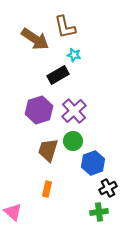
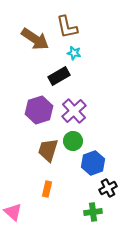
brown L-shape: moved 2 px right
cyan star: moved 2 px up
black rectangle: moved 1 px right, 1 px down
green cross: moved 6 px left
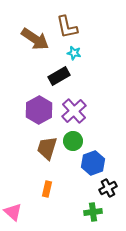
purple hexagon: rotated 12 degrees counterclockwise
brown trapezoid: moved 1 px left, 2 px up
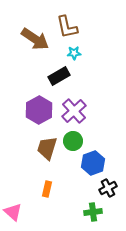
cyan star: rotated 16 degrees counterclockwise
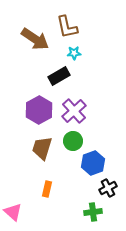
brown trapezoid: moved 5 px left
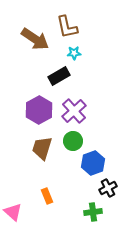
orange rectangle: moved 7 px down; rotated 35 degrees counterclockwise
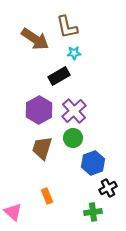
green circle: moved 3 px up
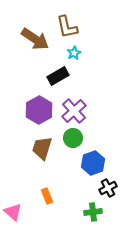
cyan star: rotated 24 degrees counterclockwise
black rectangle: moved 1 px left
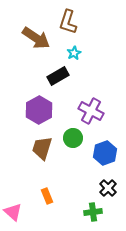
brown L-shape: moved 1 px right, 5 px up; rotated 30 degrees clockwise
brown arrow: moved 1 px right, 1 px up
purple cross: moved 17 px right; rotated 20 degrees counterclockwise
blue hexagon: moved 12 px right, 10 px up
black cross: rotated 18 degrees counterclockwise
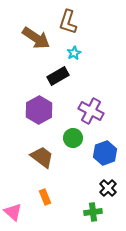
brown trapezoid: moved 9 px down; rotated 110 degrees clockwise
orange rectangle: moved 2 px left, 1 px down
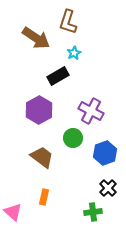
orange rectangle: moved 1 px left; rotated 35 degrees clockwise
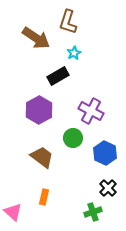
blue hexagon: rotated 15 degrees counterclockwise
green cross: rotated 12 degrees counterclockwise
